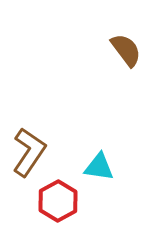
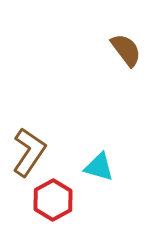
cyan triangle: rotated 8 degrees clockwise
red hexagon: moved 5 px left, 1 px up
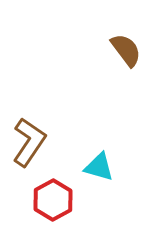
brown L-shape: moved 10 px up
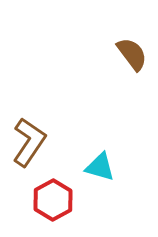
brown semicircle: moved 6 px right, 4 px down
cyan triangle: moved 1 px right
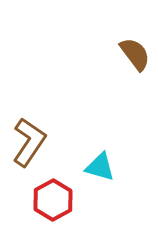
brown semicircle: moved 3 px right
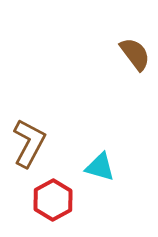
brown L-shape: moved 1 px down; rotated 6 degrees counterclockwise
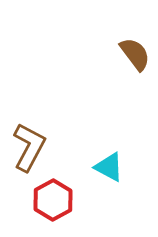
brown L-shape: moved 4 px down
cyan triangle: moved 9 px right; rotated 12 degrees clockwise
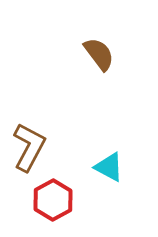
brown semicircle: moved 36 px left
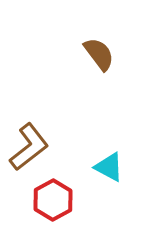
brown L-shape: rotated 24 degrees clockwise
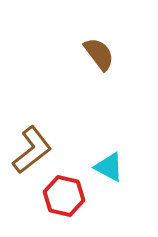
brown L-shape: moved 3 px right, 3 px down
red hexagon: moved 11 px right, 4 px up; rotated 18 degrees counterclockwise
